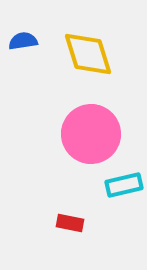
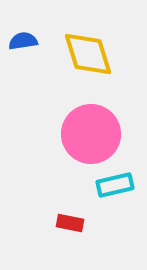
cyan rectangle: moved 9 px left
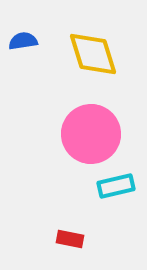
yellow diamond: moved 5 px right
cyan rectangle: moved 1 px right, 1 px down
red rectangle: moved 16 px down
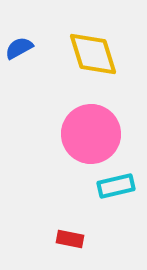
blue semicircle: moved 4 px left, 7 px down; rotated 20 degrees counterclockwise
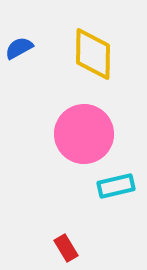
yellow diamond: rotated 18 degrees clockwise
pink circle: moved 7 px left
red rectangle: moved 4 px left, 9 px down; rotated 48 degrees clockwise
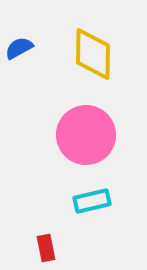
pink circle: moved 2 px right, 1 px down
cyan rectangle: moved 24 px left, 15 px down
red rectangle: moved 20 px left; rotated 20 degrees clockwise
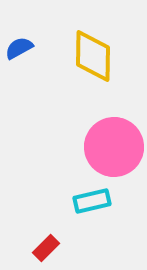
yellow diamond: moved 2 px down
pink circle: moved 28 px right, 12 px down
red rectangle: rotated 56 degrees clockwise
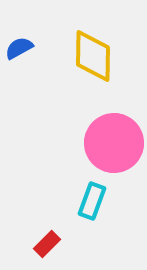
pink circle: moved 4 px up
cyan rectangle: rotated 57 degrees counterclockwise
red rectangle: moved 1 px right, 4 px up
